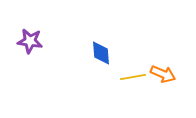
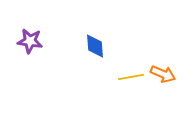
blue diamond: moved 6 px left, 7 px up
yellow line: moved 2 px left
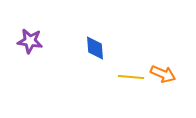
blue diamond: moved 2 px down
yellow line: rotated 15 degrees clockwise
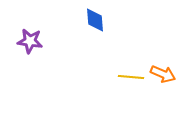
blue diamond: moved 28 px up
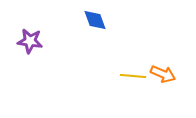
blue diamond: rotated 15 degrees counterclockwise
yellow line: moved 2 px right, 1 px up
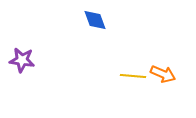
purple star: moved 8 px left, 19 px down
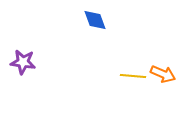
purple star: moved 1 px right, 2 px down
